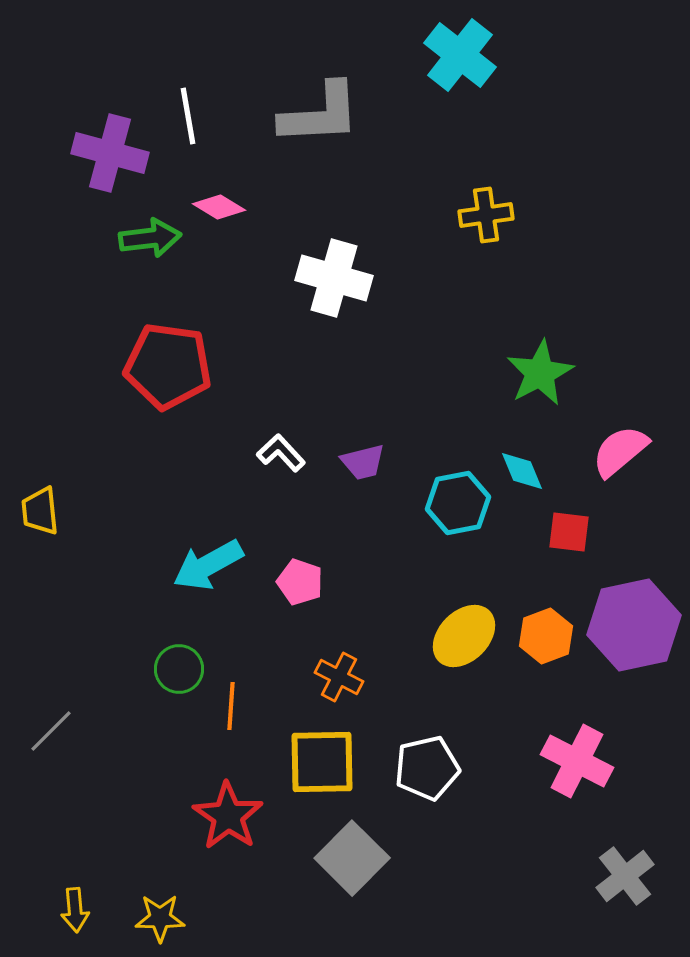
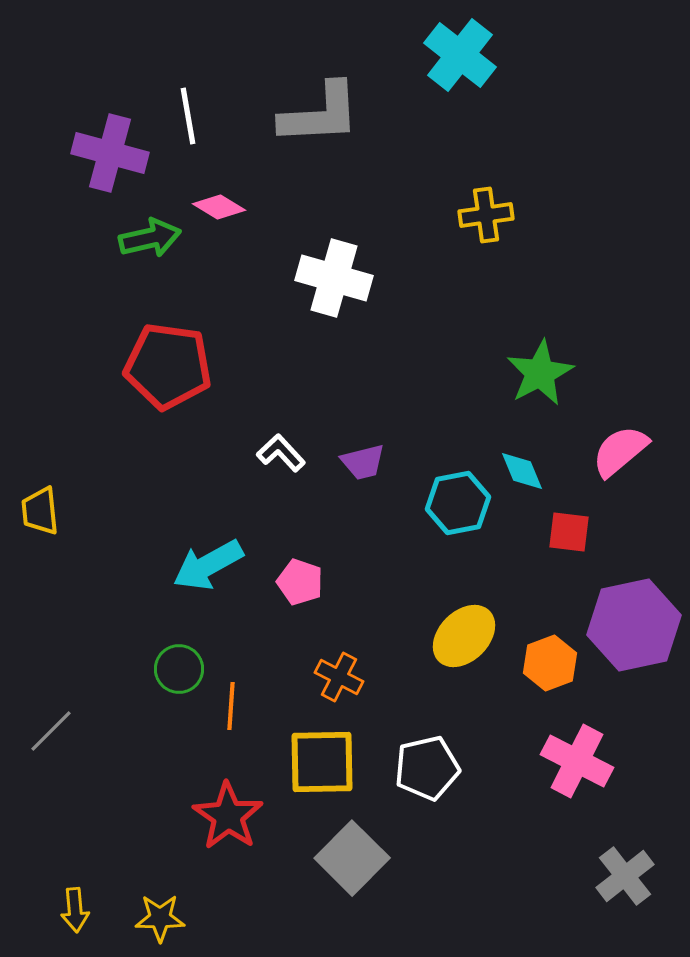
green arrow: rotated 6 degrees counterclockwise
orange hexagon: moved 4 px right, 27 px down
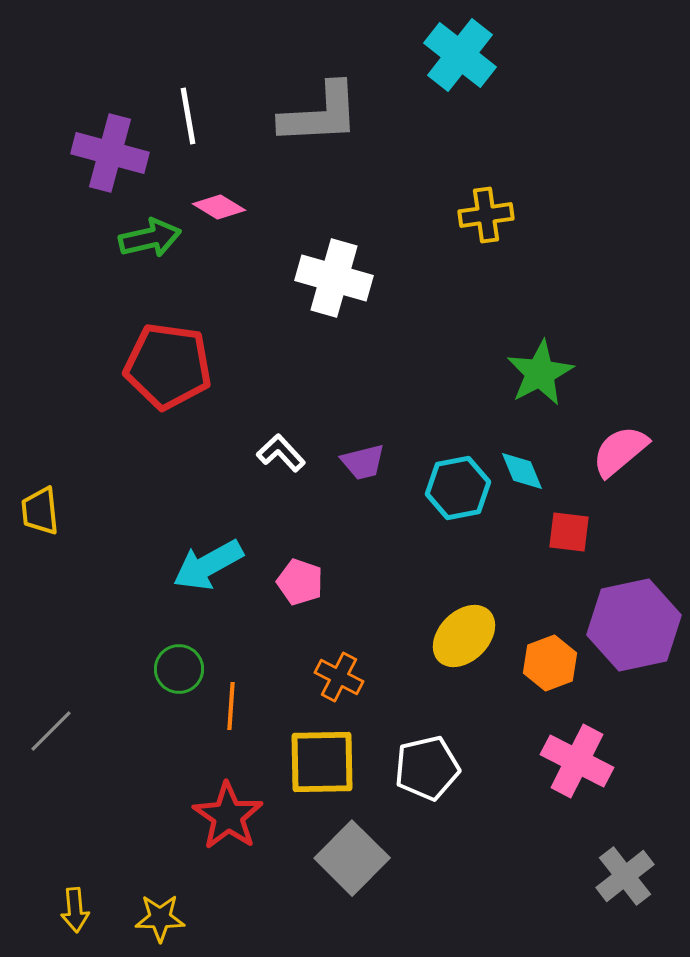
cyan hexagon: moved 15 px up
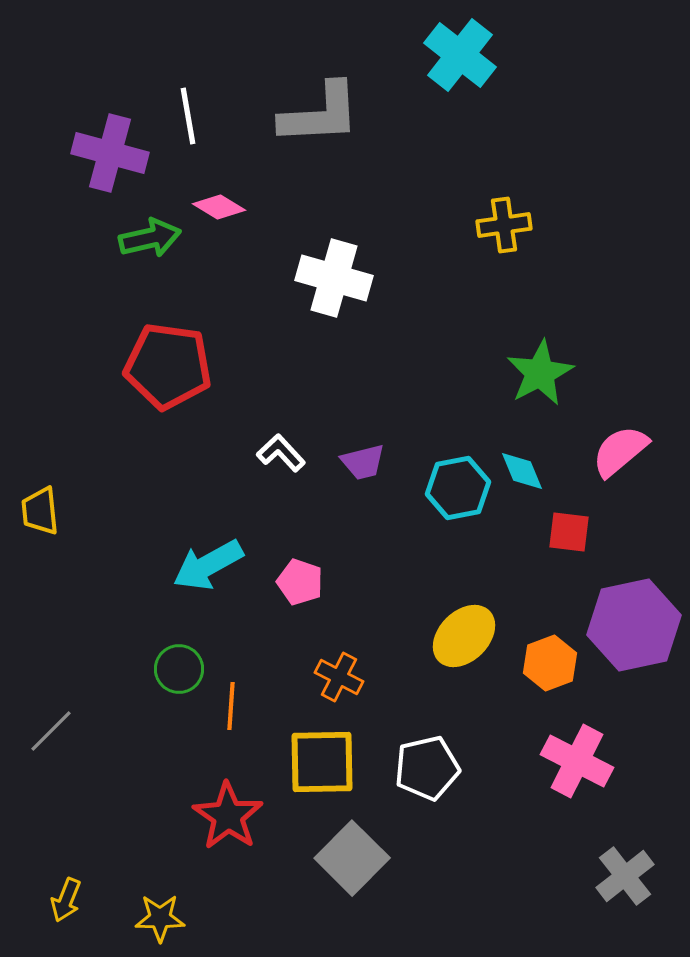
yellow cross: moved 18 px right, 10 px down
yellow arrow: moved 9 px left, 10 px up; rotated 27 degrees clockwise
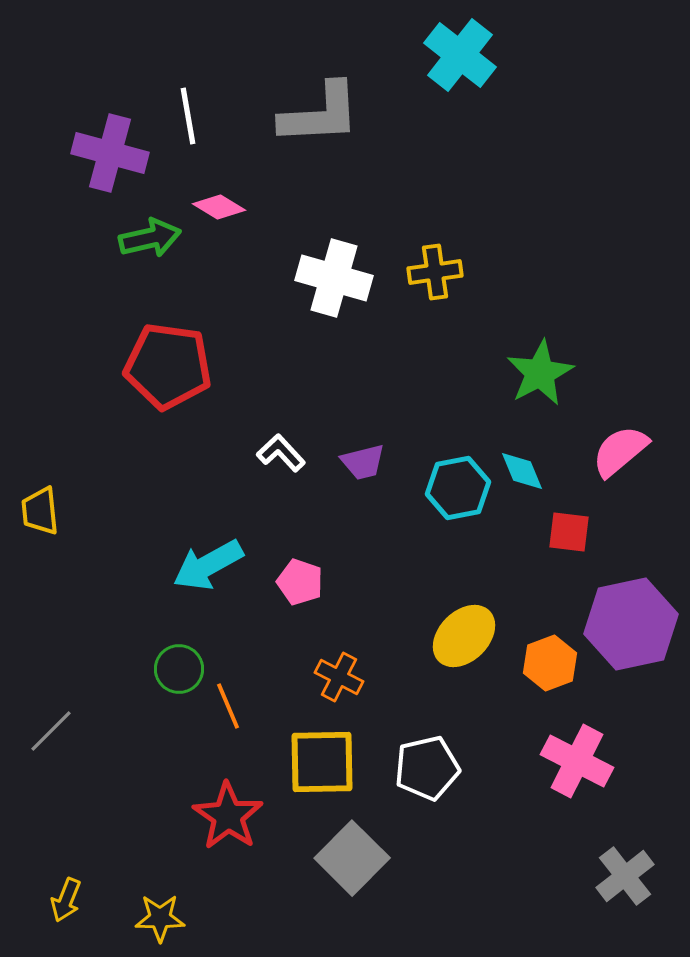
yellow cross: moved 69 px left, 47 px down
purple hexagon: moved 3 px left, 1 px up
orange line: moved 3 px left; rotated 27 degrees counterclockwise
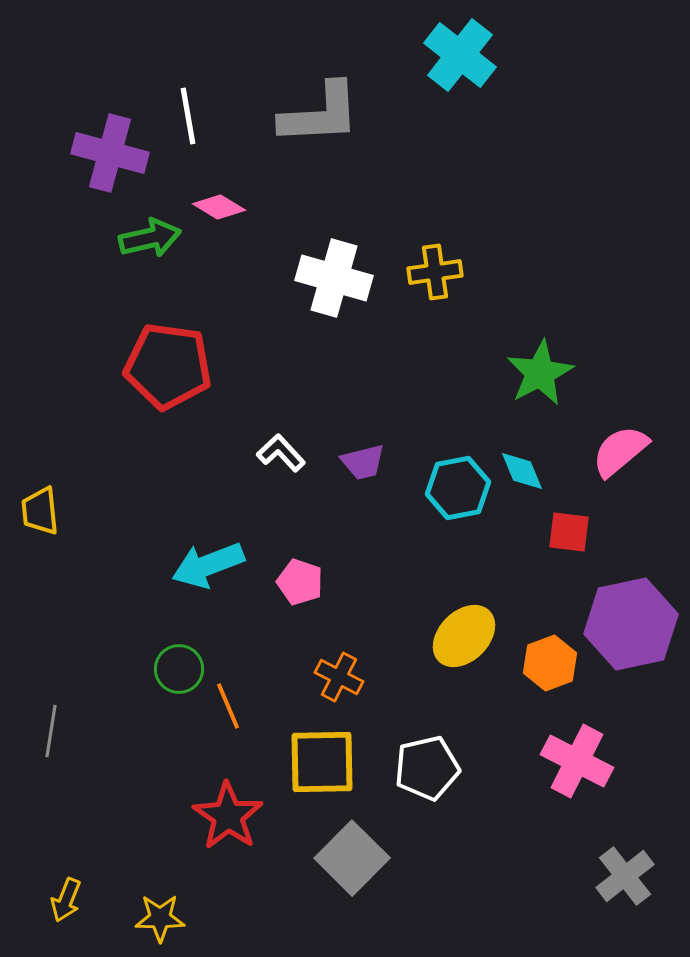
cyan arrow: rotated 8 degrees clockwise
gray line: rotated 36 degrees counterclockwise
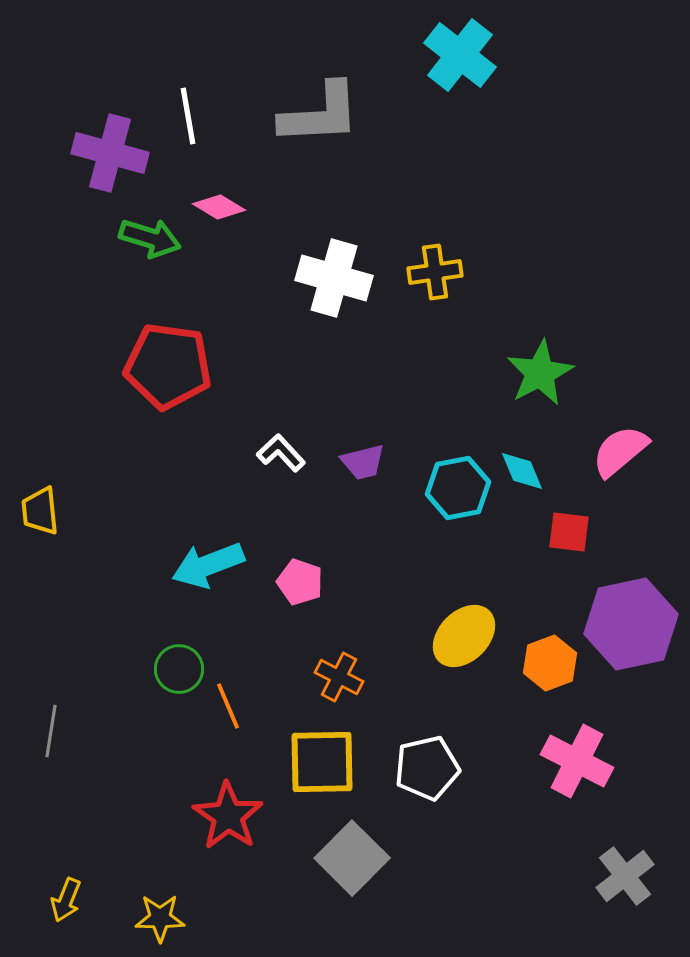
green arrow: rotated 30 degrees clockwise
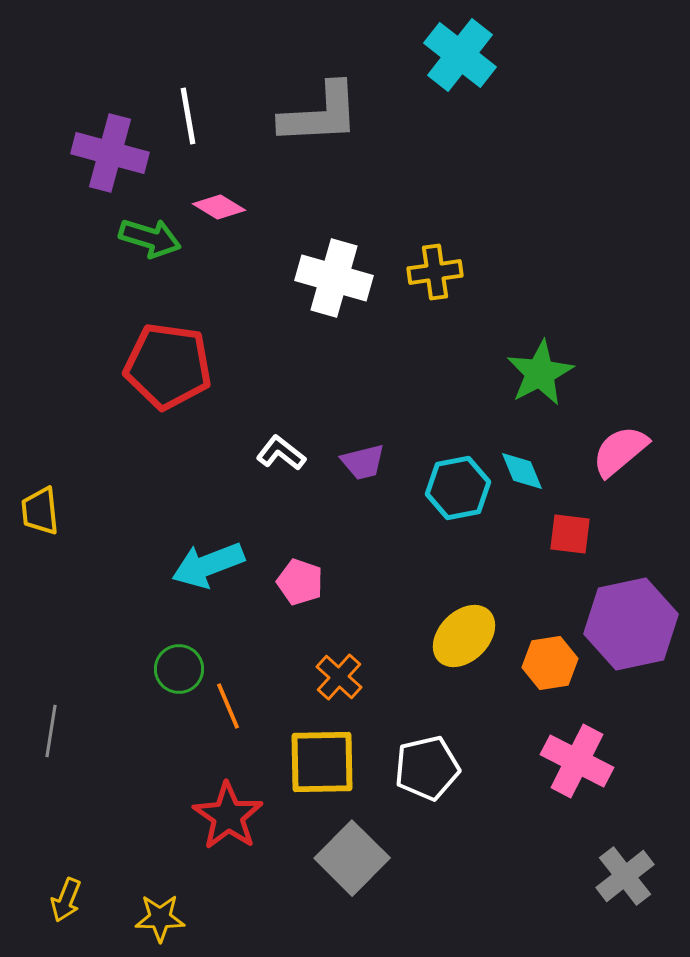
white L-shape: rotated 9 degrees counterclockwise
red square: moved 1 px right, 2 px down
orange hexagon: rotated 12 degrees clockwise
orange cross: rotated 15 degrees clockwise
